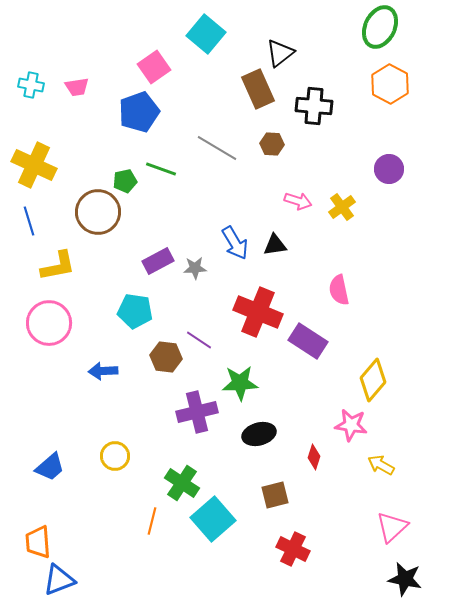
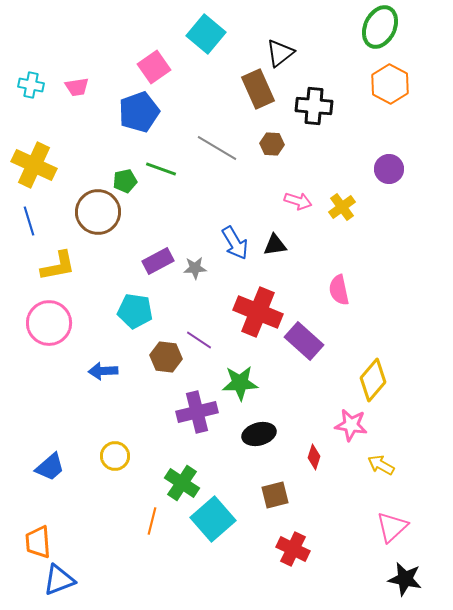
purple rectangle at (308, 341): moved 4 px left; rotated 9 degrees clockwise
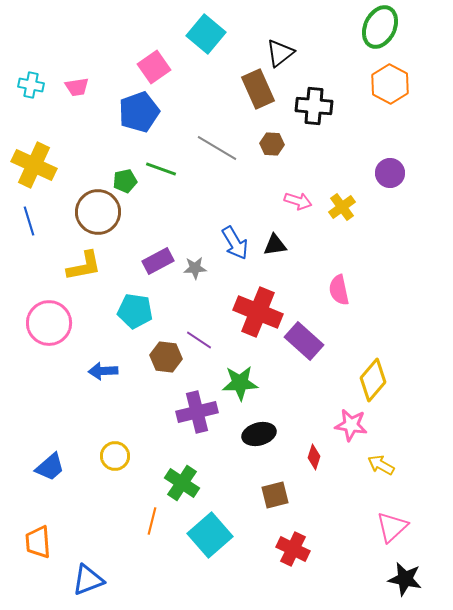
purple circle at (389, 169): moved 1 px right, 4 px down
yellow L-shape at (58, 266): moved 26 px right
cyan square at (213, 519): moved 3 px left, 16 px down
blue triangle at (59, 580): moved 29 px right
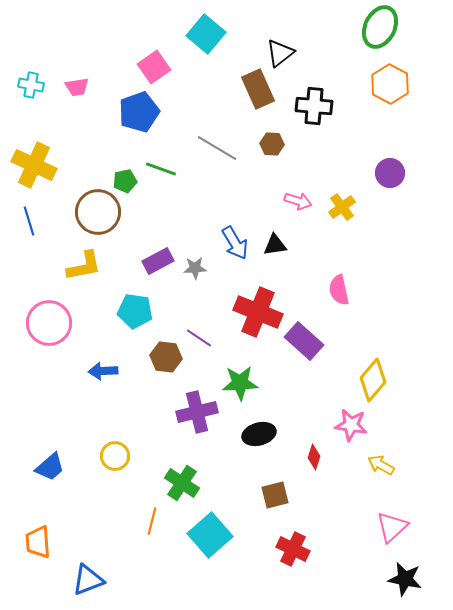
purple line at (199, 340): moved 2 px up
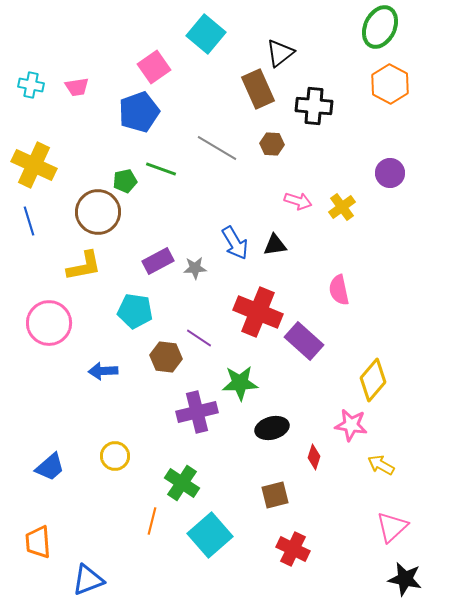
black ellipse at (259, 434): moved 13 px right, 6 px up
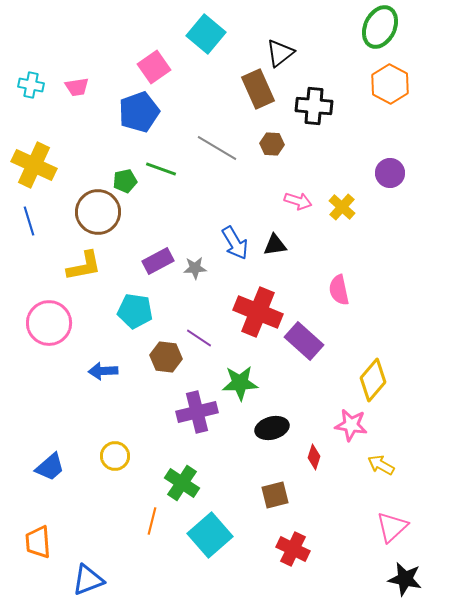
yellow cross at (342, 207): rotated 12 degrees counterclockwise
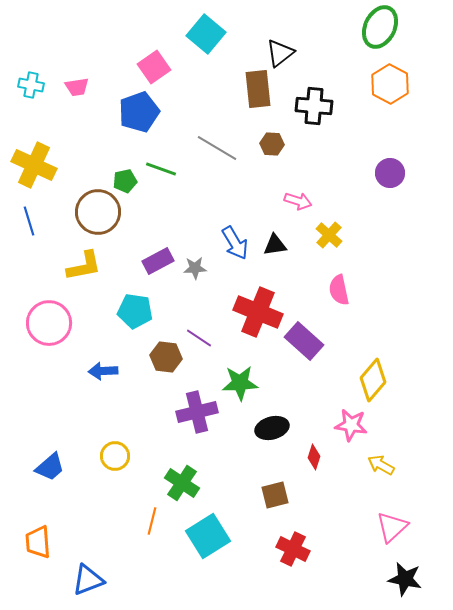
brown rectangle at (258, 89): rotated 18 degrees clockwise
yellow cross at (342, 207): moved 13 px left, 28 px down
cyan square at (210, 535): moved 2 px left, 1 px down; rotated 9 degrees clockwise
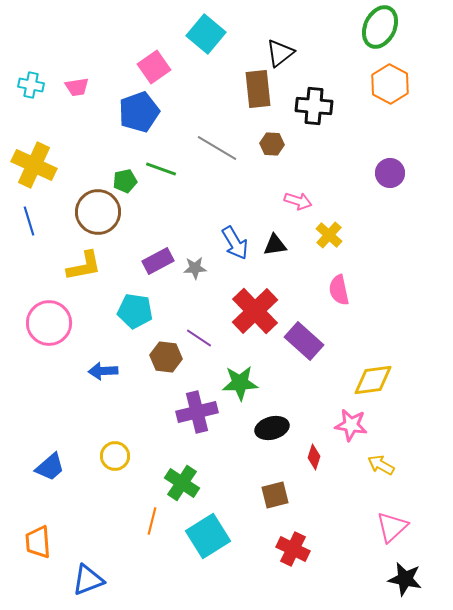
red cross at (258, 312): moved 3 px left, 1 px up; rotated 24 degrees clockwise
yellow diamond at (373, 380): rotated 42 degrees clockwise
